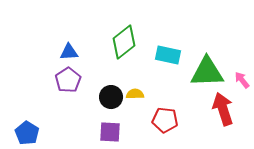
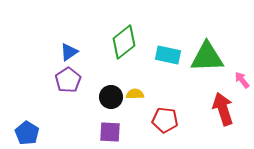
blue triangle: rotated 30 degrees counterclockwise
green triangle: moved 15 px up
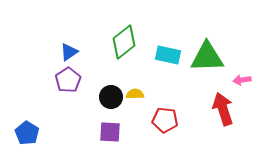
pink arrow: rotated 60 degrees counterclockwise
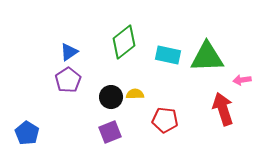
purple square: rotated 25 degrees counterclockwise
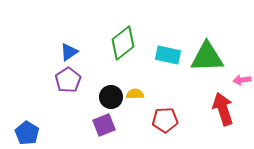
green diamond: moved 1 px left, 1 px down
red pentagon: rotated 10 degrees counterclockwise
purple square: moved 6 px left, 7 px up
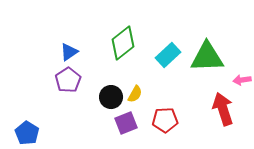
cyan rectangle: rotated 55 degrees counterclockwise
yellow semicircle: rotated 120 degrees clockwise
purple square: moved 22 px right, 2 px up
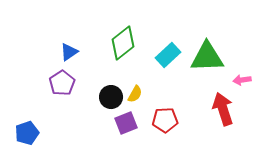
purple pentagon: moved 6 px left, 3 px down
blue pentagon: rotated 20 degrees clockwise
